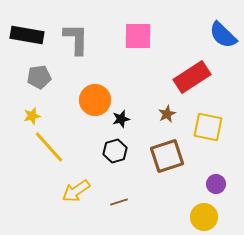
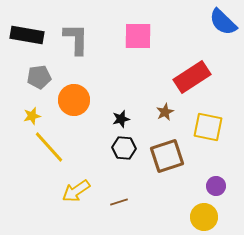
blue semicircle: moved 13 px up
orange circle: moved 21 px left
brown star: moved 2 px left, 2 px up
black hexagon: moved 9 px right, 3 px up; rotated 20 degrees clockwise
purple circle: moved 2 px down
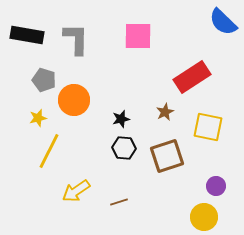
gray pentagon: moved 5 px right, 3 px down; rotated 25 degrees clockwise
yellow star: moved 6 px right, 2 px down
yellow line: moved 4 px down; rotated 69 degrees clockwise
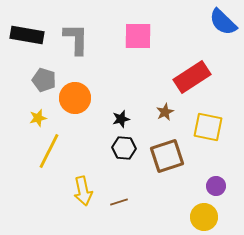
orange circle: moved 1 px right, 2 px up
yellow arrow: moved 7 px right; rotated 68 degrees counterclockwise
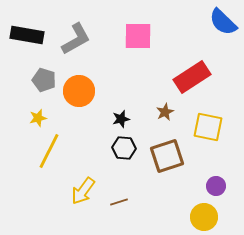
gray L-shape: rotated 60 degrees clockwise
orange circle: moved 4 px right, 7 px up
yellow arrow: rotated 48 degrees clockwise
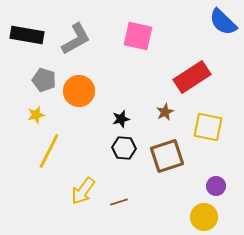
pink square: rotated 12 degrees clockwise
yellow star: moved 2 px left, 3 px up
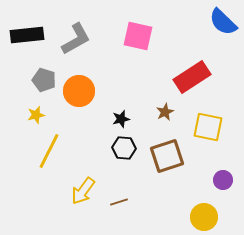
black rectangle: rotated 16 degrees counterclockwise
purple circle: moved 7 px right, 6 px up
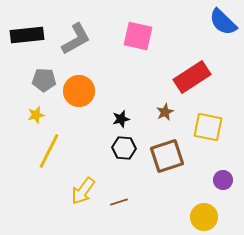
gray pentagon: rotated 15 degrees counterclockwise
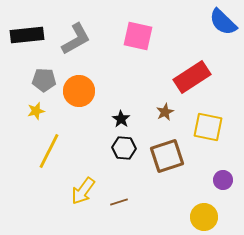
yellow star: moved 4 px up
black star: rotated 24 degrees counterclockwise
